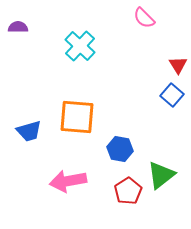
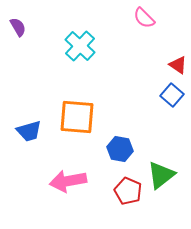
purple semicircle: rotated 60 degrees clockwise
red triangle: rotated 24 degrees counterclockwise
red pentagon: rotated 16 degrees counterclockwise
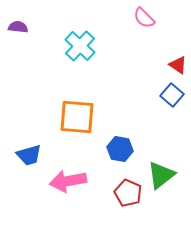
purple semicircle: rotated 54 degrees counterclockwise
blue trapezoid: moved 24 px down
red pentagon: moved 2 px down
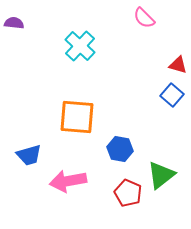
purple semicircle: moved 4 px left, 4 px up
red triangle: rotated 18 degrees counterclockwise
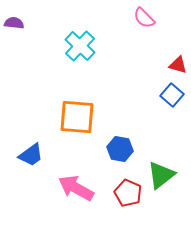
blue trapezoid: moved 2 px right; rotated 20 degrees counterclockwise
pink arrow: moved 8 px right, 7 px down; rotated 39 degrees clockwise
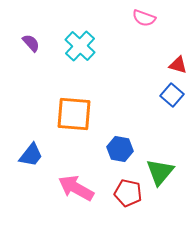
pink semicircle: rotated 25 degrees counterclockwise
purple semicircle: moved 17 px right, 20 px down; rotated 42 degrees clockwise
orange square: moved 3 px left, 3 px up
blue trapezoid: rotated 16 degrees counterclockwise
green triangle: moved 1 px left, 3 px up; rotated 12 degrees counterclockwise
red pentagon: rotated 12 degrees counterclockwise
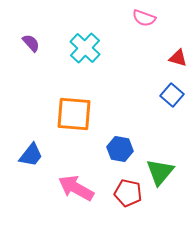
cyan cross: moved 5 px right, 2 px down
red triangle: moved 7 px up
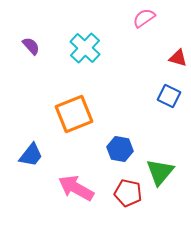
pink semicircle: rotated 125 degrees clockwise
purple semicircle: moved 3 px down
blue square: moved 3 px left, 1 px down; rotated 15 degrees counterclockwise
orange square: rotated 27 degrees counterclockwise
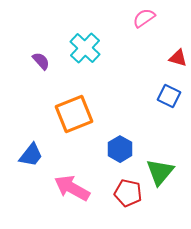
purple semicircle: moved 10 px right, 15 px down
blue hexagon: rotated 20 degrees clockwise
pink arrow: moved 4 px left
